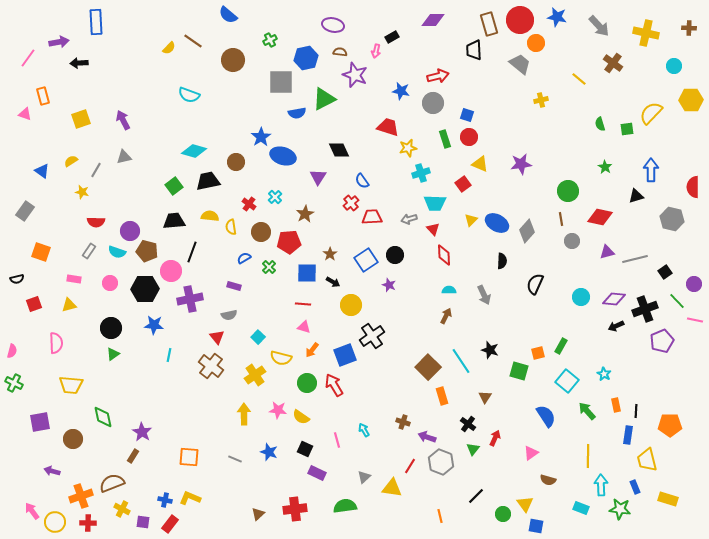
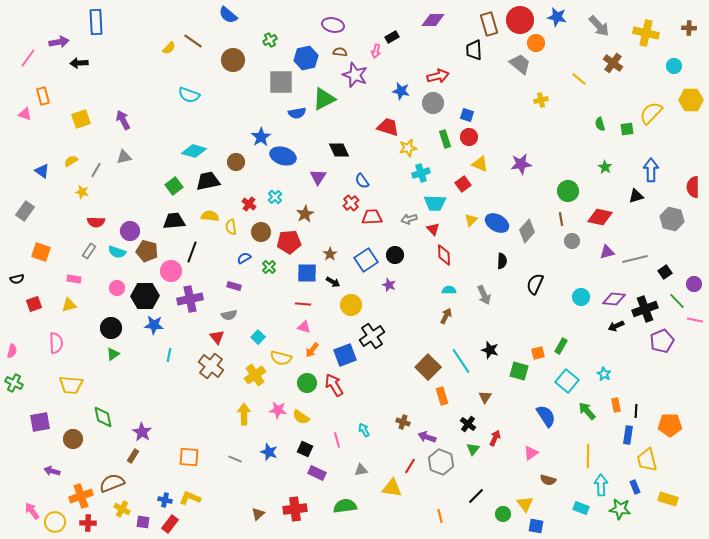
pink circle at (110, 283): moved 7 px right, 5 px down
black hexagon at (145, 289): moved 7 px down
gray triangle at (364, 477): moved 3 px left, 7 px up; rotated 32 degrees clockwise
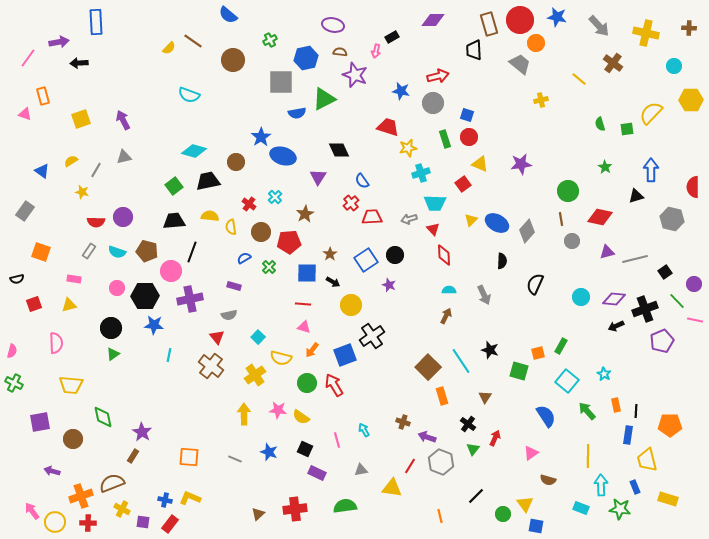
purple circle at (130, 231): moved 7 px left, 14 px up
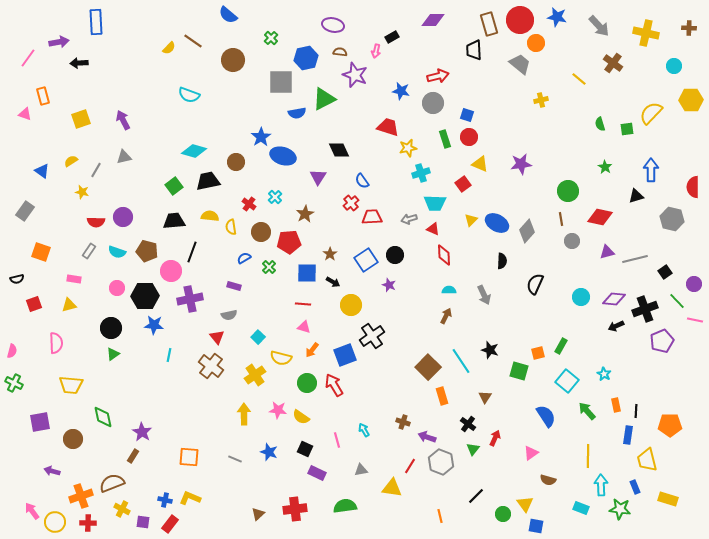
green cross at (270, 40): moved 1 px right, 2 px up; rotated 16 degrees counterclockwise
red triangle at (433, 229): rotated 24 degrees counterclockwise
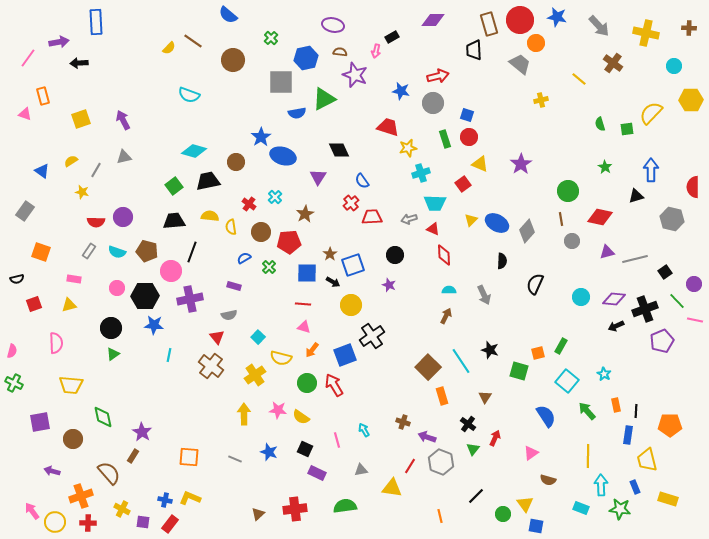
purple star at (521, 164): rotated 25 degrees counterclockwise
blue square at (366, 260): moved 13 px left, 5 px down; rotated 15 degrees clockwise
brown semicircle at (112, 483): moved 3 px left, 10 px up; rotated 70 degrees clockwise
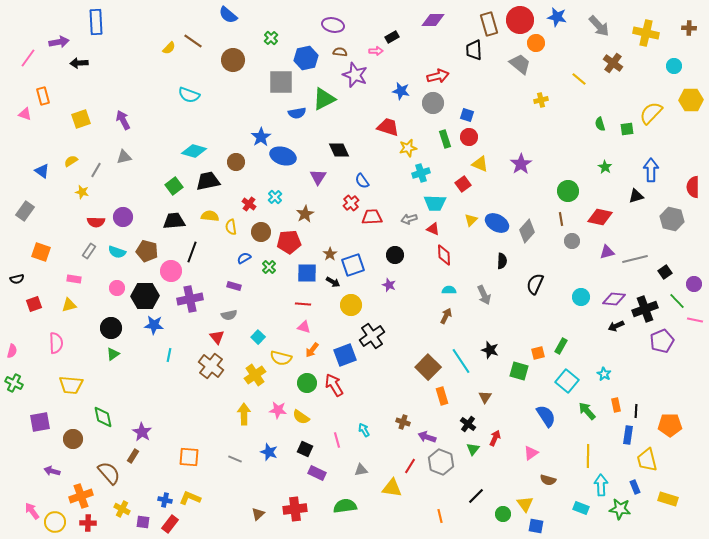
pink arrow at (376, 51): rotated 104 degrees counterclockwise
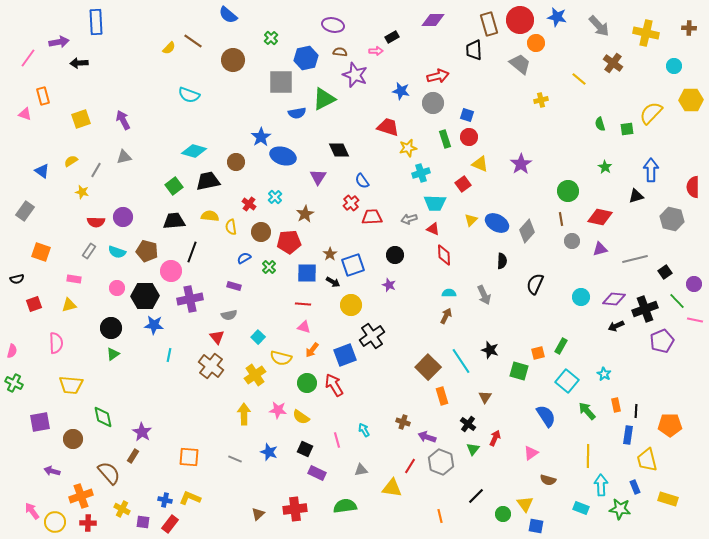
purple triangle at (607, 252): moved 7 px left, 3 px up
cyan semicircle at (449, 290): moved 3 px down
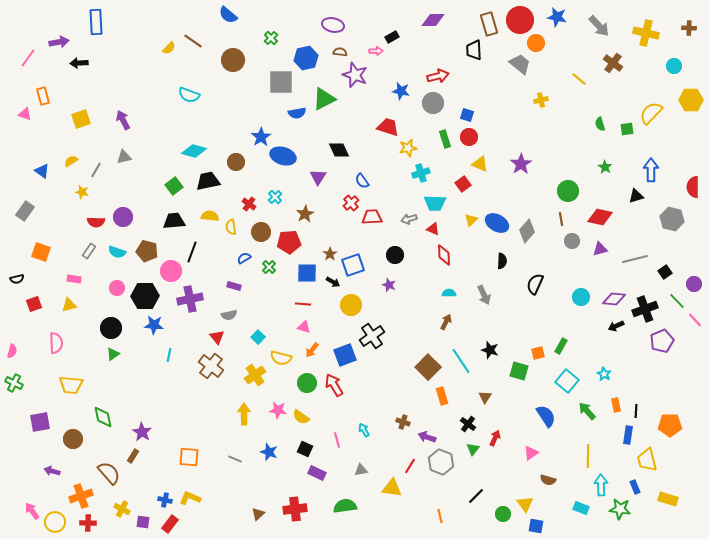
brown arrow at (446, 316): moved 6 px down
pink line at (695, 320): rotated 35 degrees clockwise
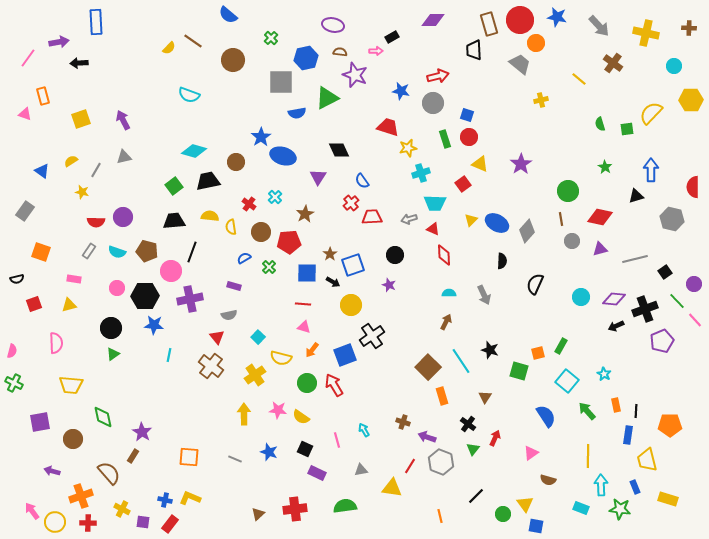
green triangle at (324, 99): moved 3 px right, 1 px up
